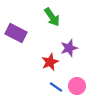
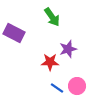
purple rectangle: moved 2 px left
purple star: moved 1 px left, 1 px down
red star: rotated 24 degrees clockwise
blue line: moved 1 px right, 1 px down
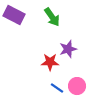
purple rectangle: moved 18 px up
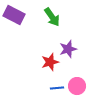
red star: rotated 18 degrees counterclockwise
blue line: rotated 40 degrees counterclockwise
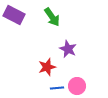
purple star: rotated 30 degrees counterclockwise
red star: moved 3 px left, 5 px down
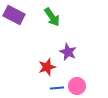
purple star: moved 3 px down
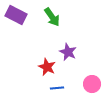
purple rectangle: moved 2 px right
red star: rotated 30 degrees counterclockwise
pink circle: moved 15 px right, 2 px up
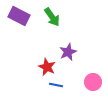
purple rectangle: moved 3 px right, 1 px down
purple star: rotated 24 degrees clockwise
pink circle: moved 1 px right, 2 px up
blue line: moved 1 px left, 3 px up; rotated 16 degrees clockwise
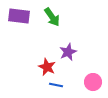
purple rectangle: rotated 20 degrees counterclockwise
